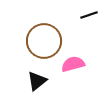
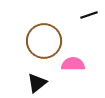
pink semicircle: rotated 15 degrees clockwise
black triangle: moved 2 px down
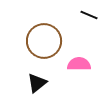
black line: rotated 42 degrees clockwise
pink semicircle: moved 6 px right
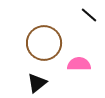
black line: rotated 18 degrees clockwise
brown circle: moved 2 px down
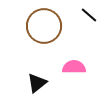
brown circle: moved 17 px up
pink semicircle: moved 5 px left, 3 px down
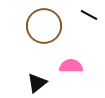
black line: rotated 12 degrees counterclockwise
pink semicircle: moved 3 px left, 1 px up
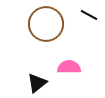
brown circle: moved 2 px right, 2 px up
pink semicircle: moved 2 px left, 1 px down
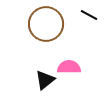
black triangle: moved 8 px right, 3 px up
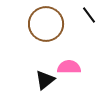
black line: rotated 24 degrees clockwise
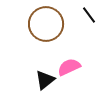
pink semicircle: rotated 25 degrees counterclockwise
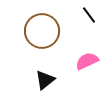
brown circle: moved 4 px left, 7 px down
pink semicircle: moved 18 px right, 6 px up
